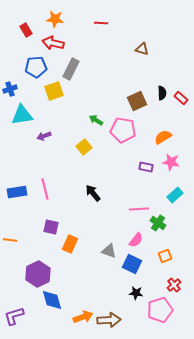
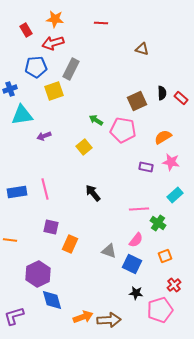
red arrow at (53, 43): rotated 30 degrees counterclockwise
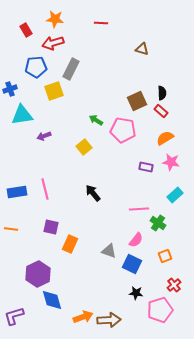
red rectangle at (181, 98): moved 20 px left, 13 px down
orange semicircle at (163, 137): moved 2 px right, 1 px down
orange line at (10, 240): moved 1 px right, 11 px up
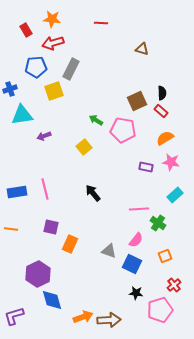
orange star at (55, 19): moved 3 px left
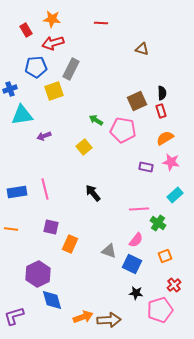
red rectangle at (161, 111): rotated 32 degrees clockwise
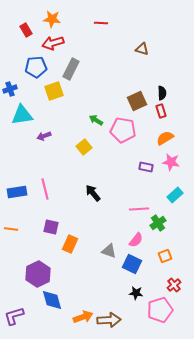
green cross at (158, 223): rotated 21 degrees clockwise
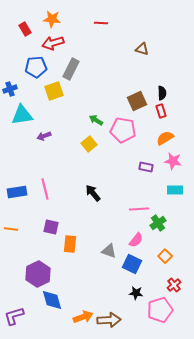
red rectangle at (26, 30): moved 1 px left, 1 px up
yellow square at (84, 147): moved 5 px right, 3 px up
pink star at (171, 162): moved 2 px right, 1 px up
cyan rectangle at (175, 195): moved 5 px up; rotated 42 degrees clockwise
orange rectangle at (70, 244): rotated 18 degrees counterclockwise
orange square at (165, 256): rotated 24 degrees counterclockwise
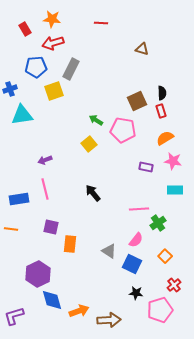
purple arrow at (44, 136): moved 1 px right, 24 px down
blue rectangle at (17, 192): moved 2 px right, 7 px down
gray triangle at (109, 251): rotated 14 degrees clockwise
orange arrow at (83, 317): moved 4 px left, 6 px up
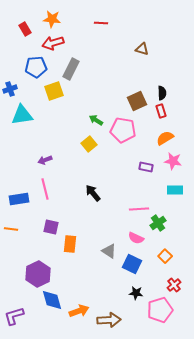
pink semicircle at (136, 240): moved 2 px up; rotated 77 degrees clockwise
